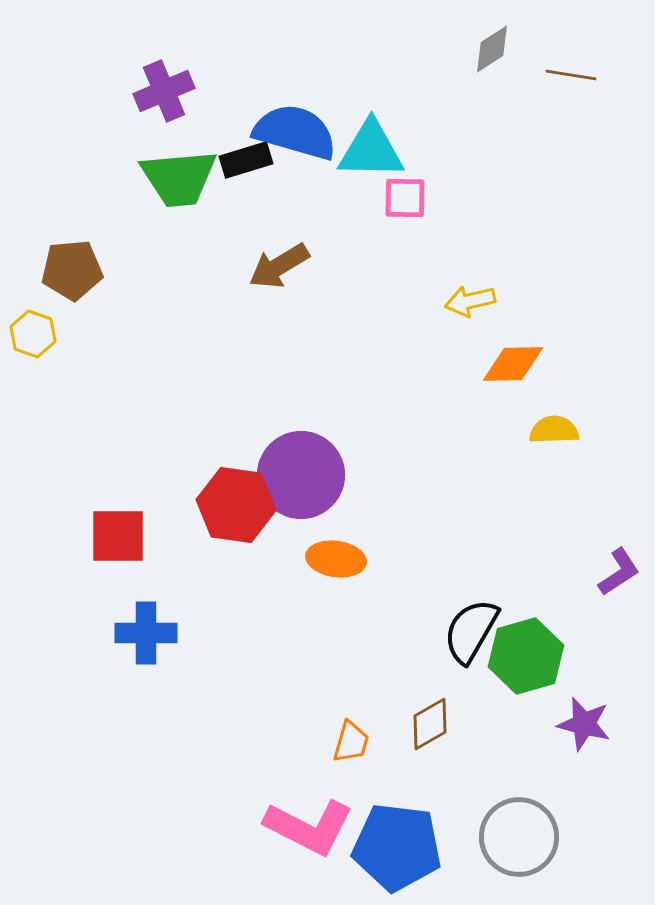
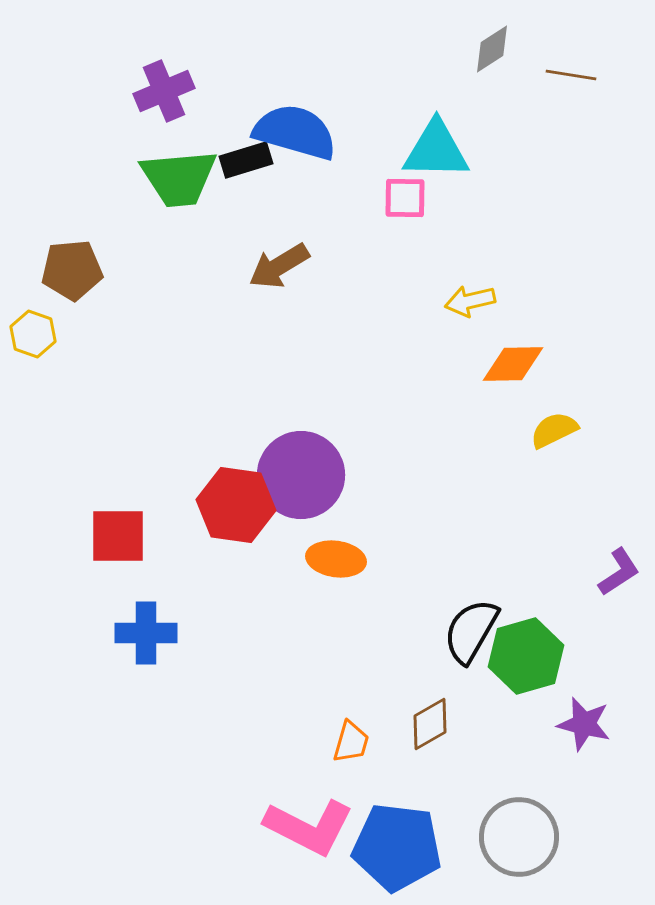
cyan triangle: moved 65 px right
yellow semicircle: rotated 24 degrees counterclockwise
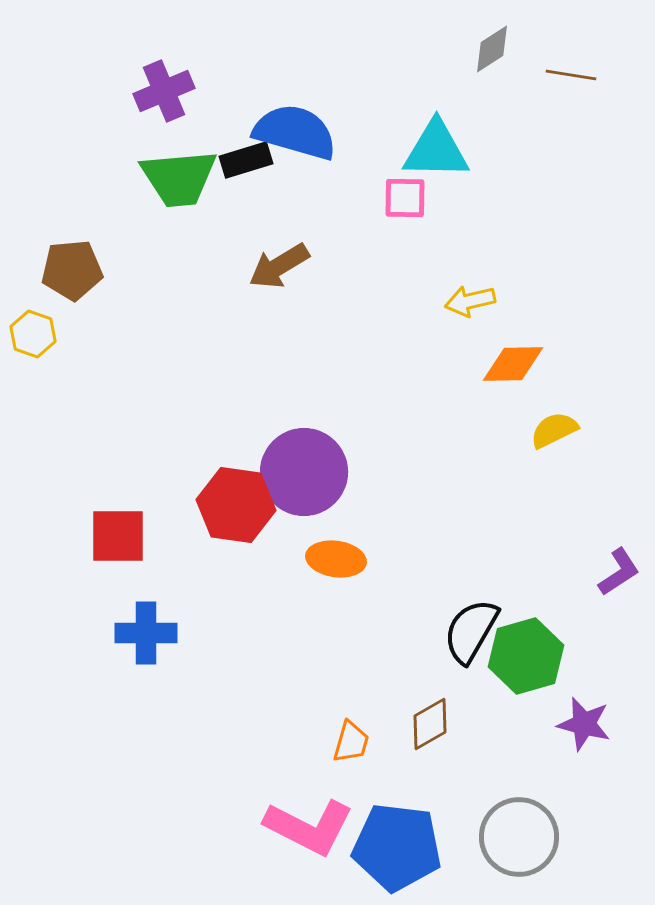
purple circle: moved 3 px right, 3 px up
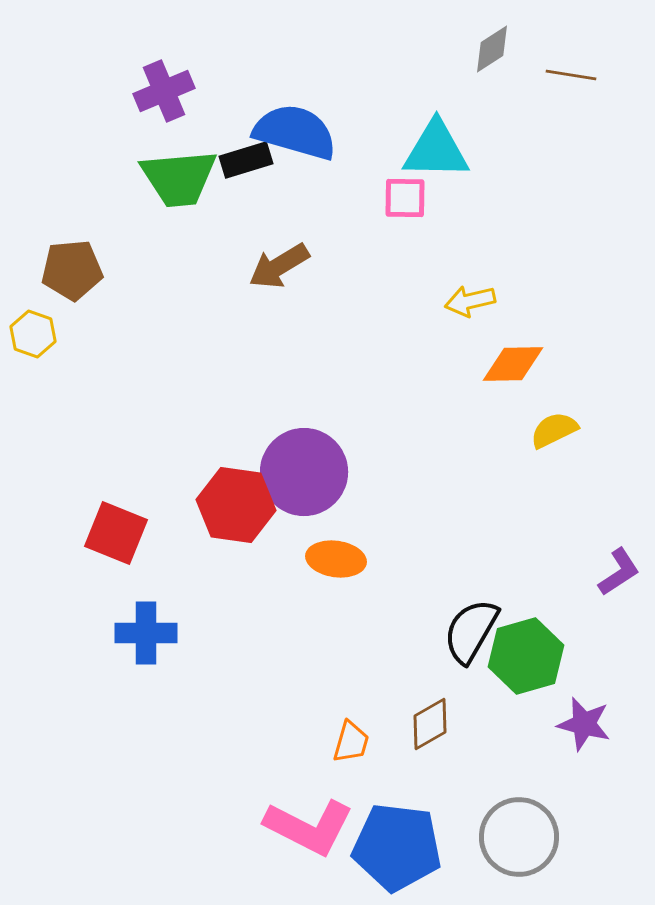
red square: moved 2 px left, 3 px up; rotated 22 degrees clockwise
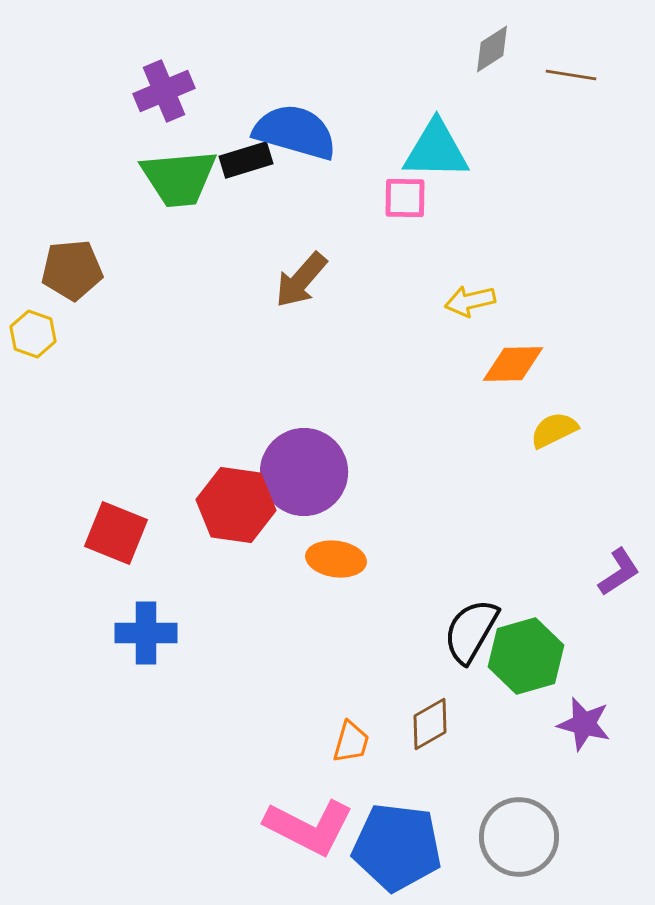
brown arrow: moved 22 px right, 14 px down; rotated 18 degrees counterclockwise
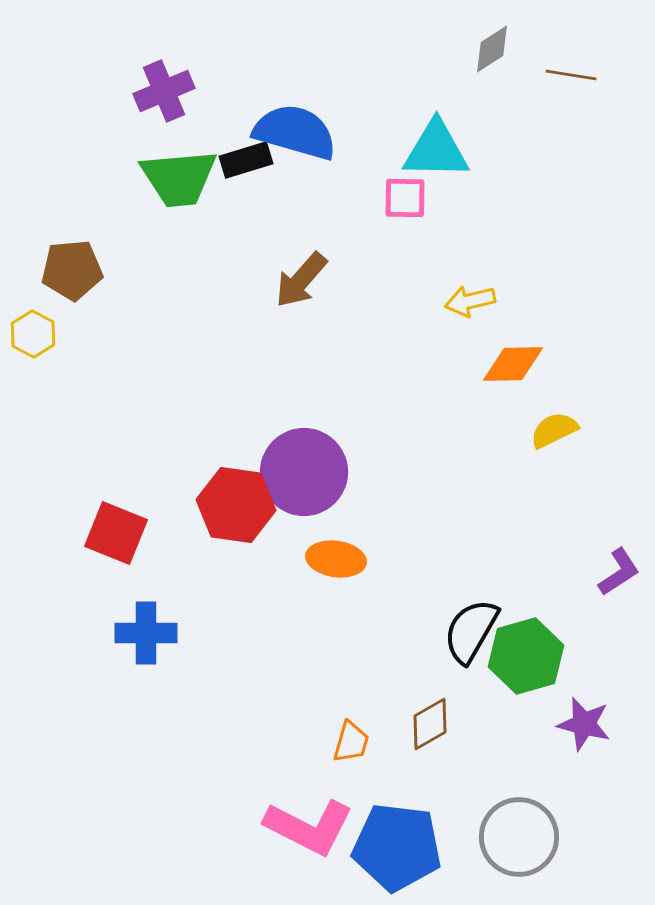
yellow hexagon: rotated 9 degrees clockwise
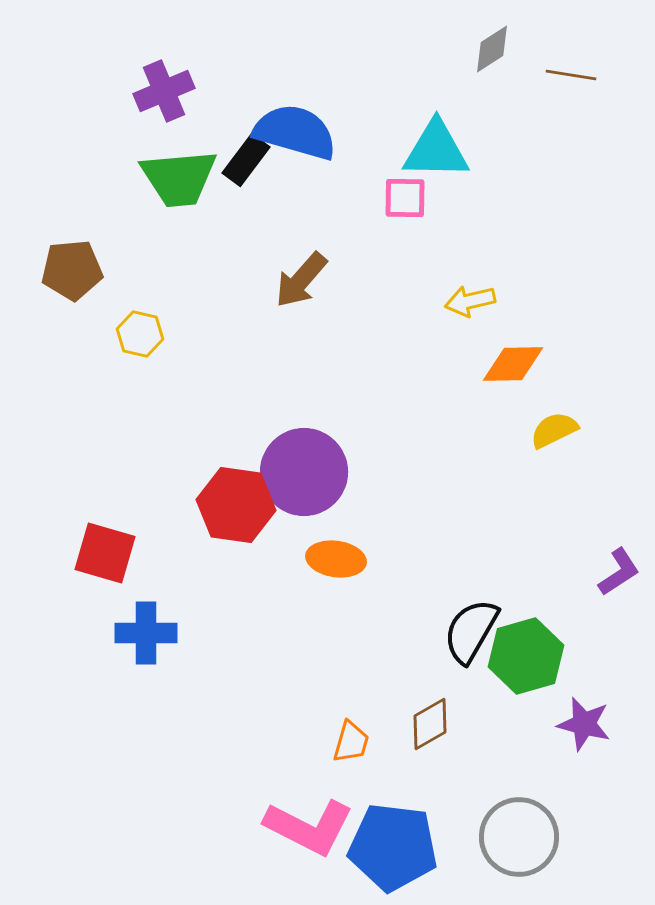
black rectangle: rotated 36 degrees counterclockwise
yellow hexagon: moved 107 px right; rotated 15 degrees counterclockwise
red square: moved 11 px left, 20 px down; rotated 6 degrees counterclockwise
blue pentagon: moved 4 px left
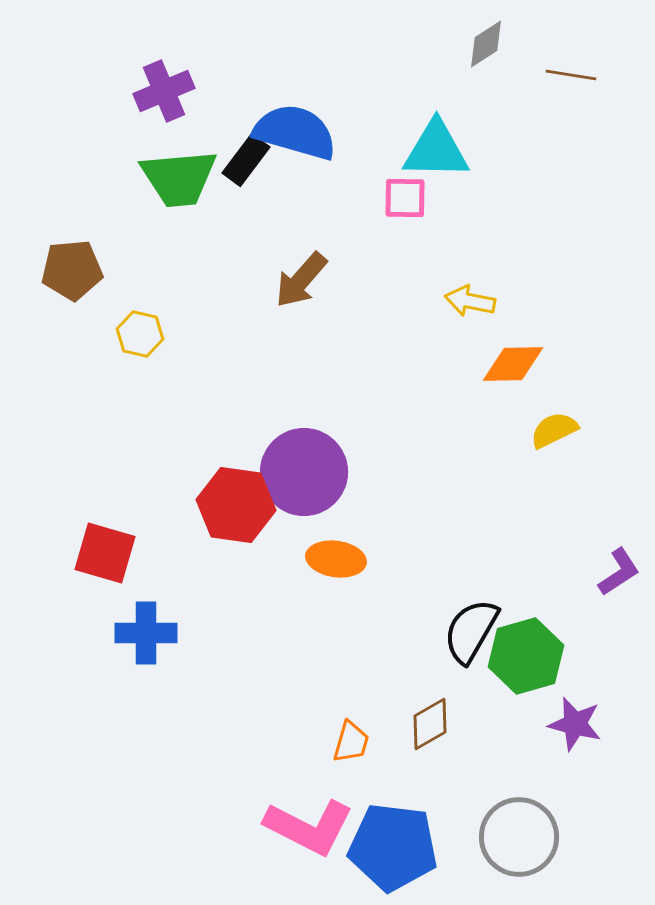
gray diamond: moved 6 px left, 5 px up
yellow arrow: rotated 24 degrees clockwise
purple star: moved 9 px left
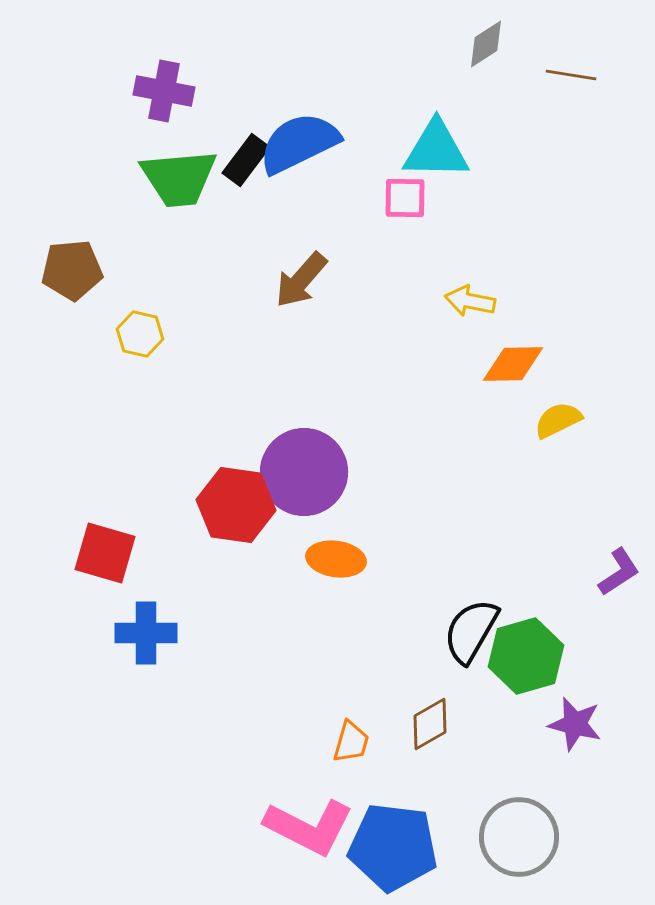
purple cross: rotated 34 degrees clockwise
blue semicircle: moved 4 px right, 11 px down; rotated 42 degrees counterclockwise
yellow semicircle: moved 4 px right, 10 px up
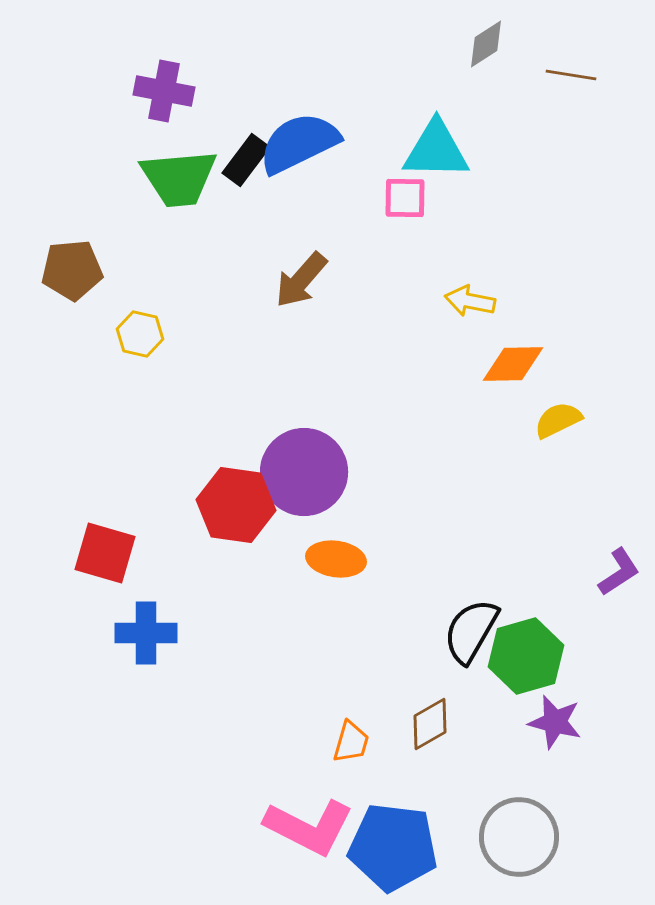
purple star: moved 20 px left, 2 px up
